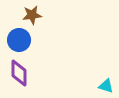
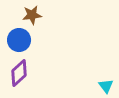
purple diamond: rotated 48 degrees clockwise
cyan triangle: rotated 35 degrees clockwise
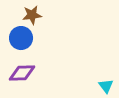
blue circle: moved 2 px right, 2 px up
purple diamond: moved 3 px right; rotated 40 degrees clockwise
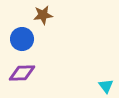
brown star: moved 11 px right
blue circle: moved 1 px right, 1 px down
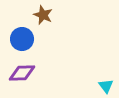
brown star: rotated 30 degrees clockwise
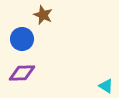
cyan triangle: rotated 21 degrees counterclockwise
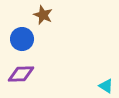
purple diamond: moved 1 px left, 1 px down
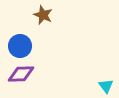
blue circle: moved 2 px left, 7 px down
cyan triangle: rotated 21 degrees clockwise
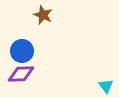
blue circle: moved 2 px right, 5 px down
